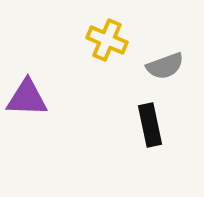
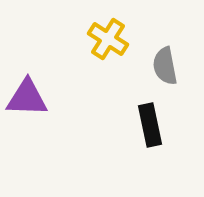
yellow cross: moved 1 px right, 1 px up; rotated 9 degrees clockwise
gray semicircle: rotated 99 degrees clockwise
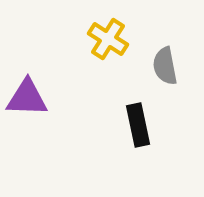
black rectangle: moved 12 px left
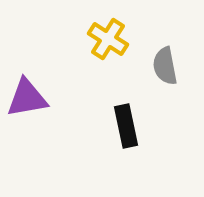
purple triangle: rotated 12 degrees counterclockwise
black rectangle: moved 12 px left, 1 px down
